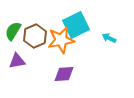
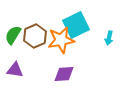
green semicircle: moved 4 px down
cyan arrow: rotated 104 degrees counterclockwise
purple triangle: moved 2 px left, 9 px down; rotated 18 degrees clockwise
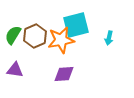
cyan square: rotated 12 degrees clockwise
